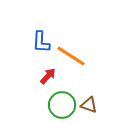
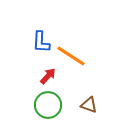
green circle: moved 14 px left
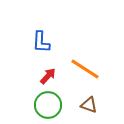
orange line: moved 14 px right, 13 px down
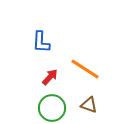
red arrow: moved 2 px right, 1 px down
green circle: moved 4 px right, 3 px down
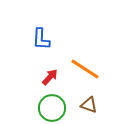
blue L-shape: moved 3 px up
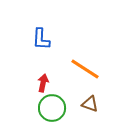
red arrow: moved 7 px left, 6 px down; rotated 30 degrees counterclockwise
brown triangle: moved 1 px right, 1 px up
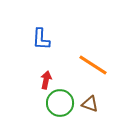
orange line: moved 8 px right, 4 px up
red arrow: moved 3 px right, 3 px up
green circle: moved 8 px right, 5 px up
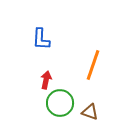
orange line: rotated 76 degrees clockwise
brown triangle: moved 8 px down
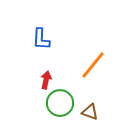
orange line: rotated 20 degrees clockwise
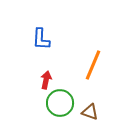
orange line: rotated 16 degrees counterclockwise
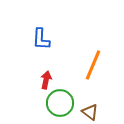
brown triangle: rotated 18 degrees clockwise
